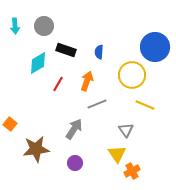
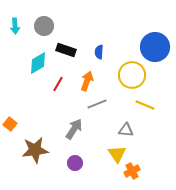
gray triangle: rotated 49 degrees counterclockwise
brown star: moved 1 px left, 1 px down
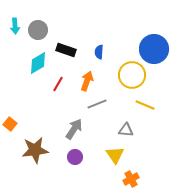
gray circle: moved 6 px left, 4 px down
blue circle: moved 1 px left, 2 px down
yellow triangle: moved 2 px left, 1 px down
purple circle: moved 6 px up
orange cross: moved 1 px left, 8 px down
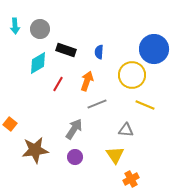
gray circle: moved 2 px right, 1 px up
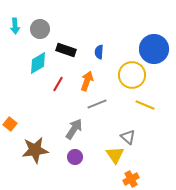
gray triangle: moved 2 px right, 7 px down; rotated 35 degrees clockwise
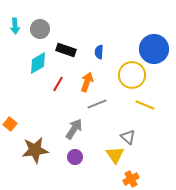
orange arrow: moved 1 px down
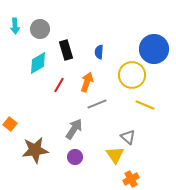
black rectangle: rotated 54 degrees clockwise
red line: moved 1 px right, 1 px down
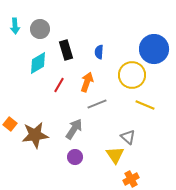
brown star: moved 15 px up
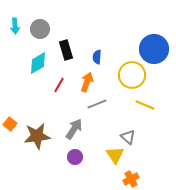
blue semicircle: moved 2 px left, 5 px down
brown star: moved 2 px right, 1 px down
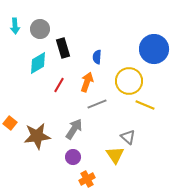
black rectangle: moved 3 px left, 2 px up
yellow circle: moved 3 px left, 6 px down
orange square: moved 1 px up
purple circle: moved 2 px left
orange cross: moved 44 px left
